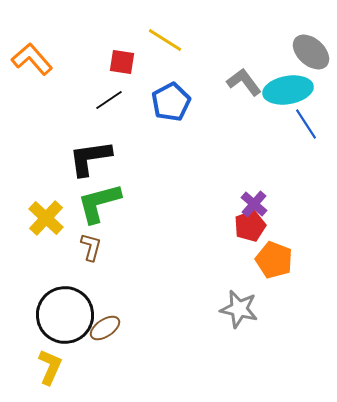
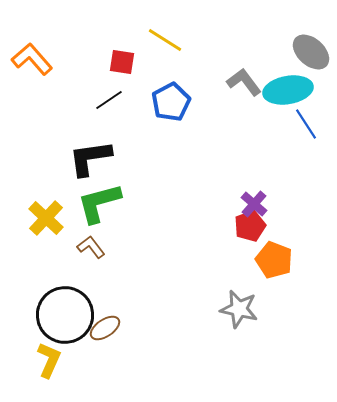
brown L-shape: rotated 52 degrees counterclockwise
yellow L-shape: moved 1 px left, 7 px up
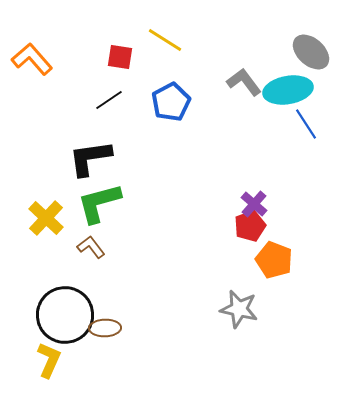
red square: moved 2 px left, 5 px up
brown ellipse: rotated 32 degrees clockwise
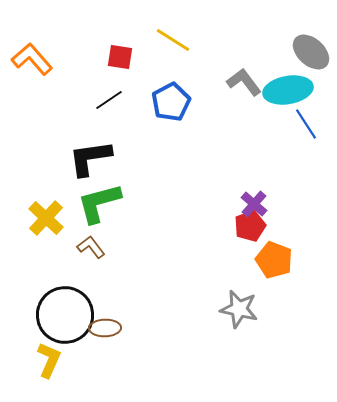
yellow line: moved 8 px right
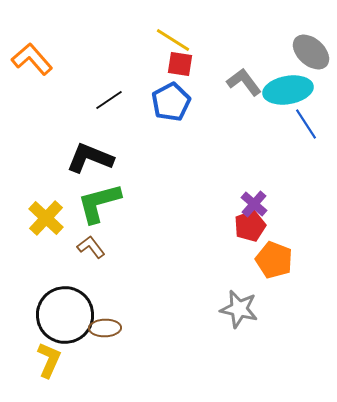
red square: moved 60 px right, 7 px down
black L-shape: rotated 30 degrees clockwise
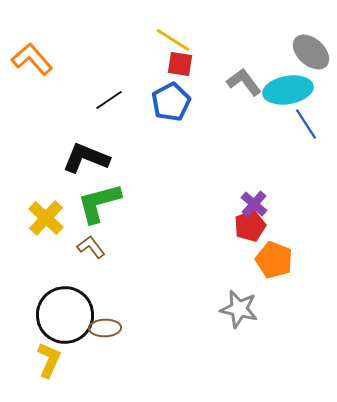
black L-shape: moved 4 px left
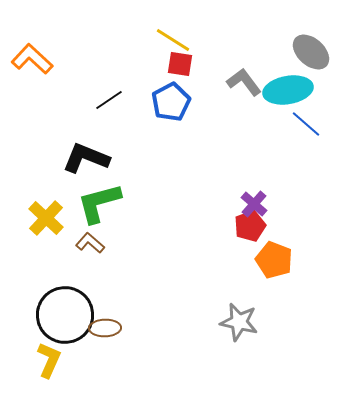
orange L-shape: rotated 6 degrees counterclockwise
blue line: rotated 16 degrees counterclockwise
brown L-shape: moved 1 px left, 4 px up; rotated 12 degrees counterclockwise
gray star: moved 13 px down
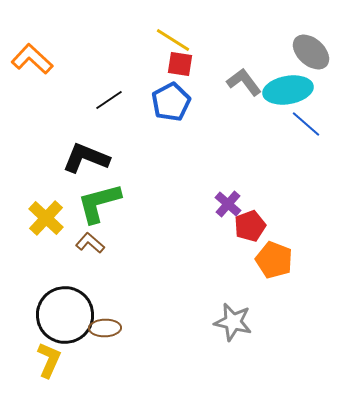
purple cross: moved 26 px left
gray star: moved 6 px left
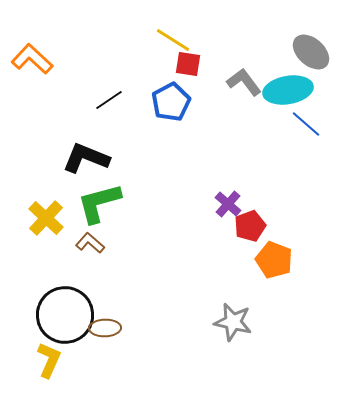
red square: moved 8 px right
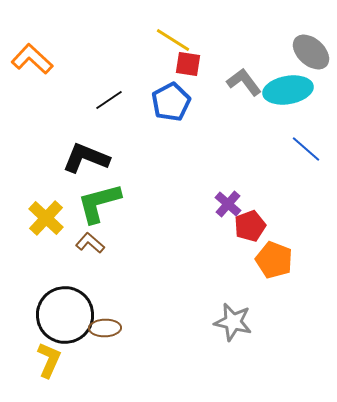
blue line: moved 25 px down
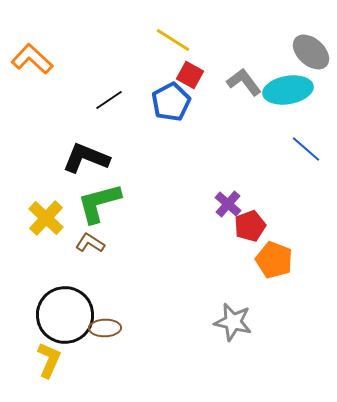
red square: moved 2 px right, 11 px down; rotated 20 degrees clockwise
brown L-shape: rotated 8 degrees counterclockwise
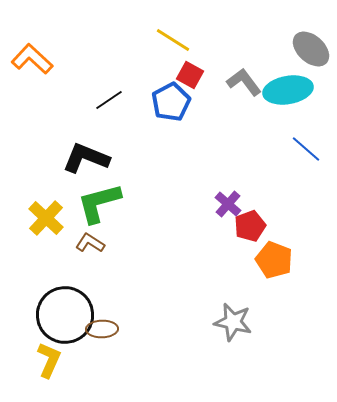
gray ellipse: moved 3 px up
brown ellipse: moved 3 px left, 1 px down
